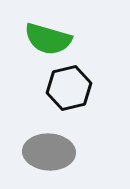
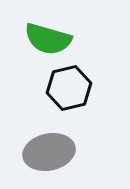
gray ellipse: rotated 15 degrees counterclockwise
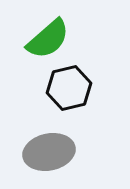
green semicircle: rotated 57 degrees counterclockwise
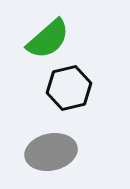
gray ellipse: moved 2 px right
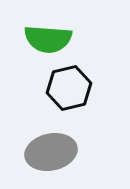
green semicircle: rotated 45 degrees clockwise
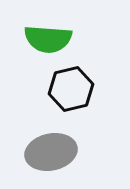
black hexagon: moved 2 px right, 1 px down
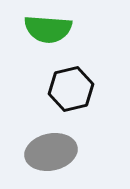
green semicircle: moved 10 px up
